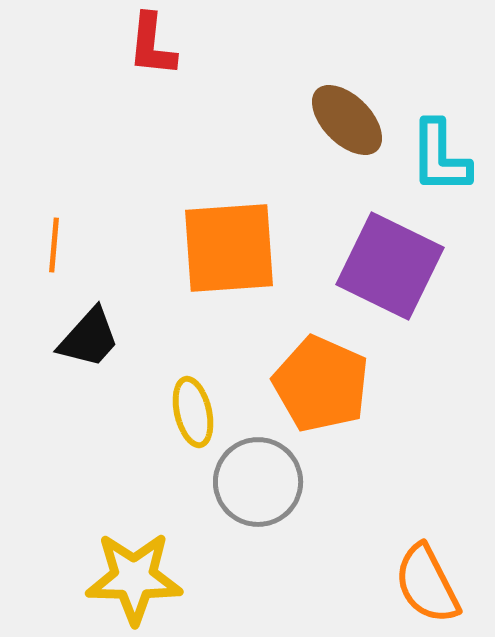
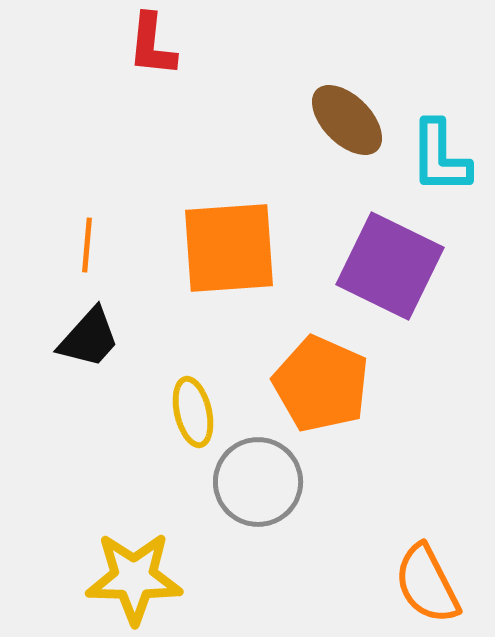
orange line: moved 33 px right
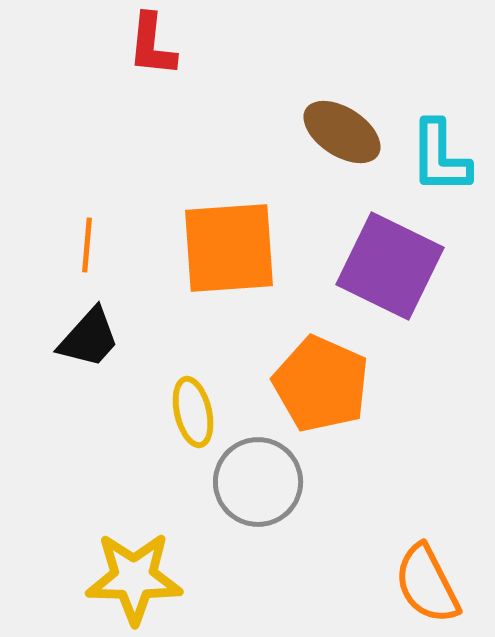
brown ellipse: moved 5 px left, 12 px down; rotated 12 degrees counterclockwise
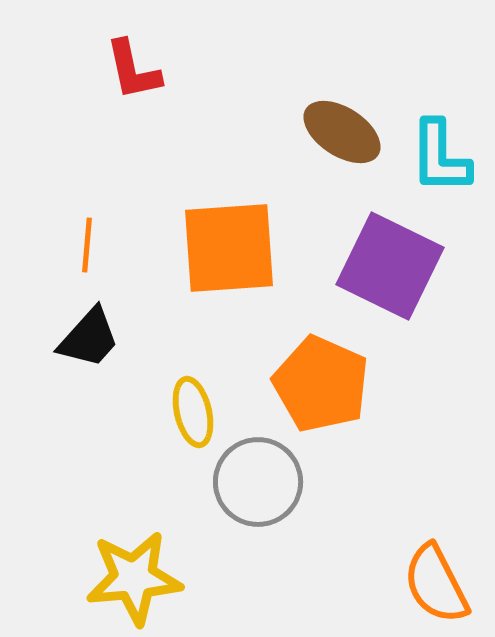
red L-shape: moved 19 px left, 25 px down; rotated 18 degrees counterclockwise
yellow star: rotated 6 degrees counterclockwise
orange semicircle: moved 9 px right
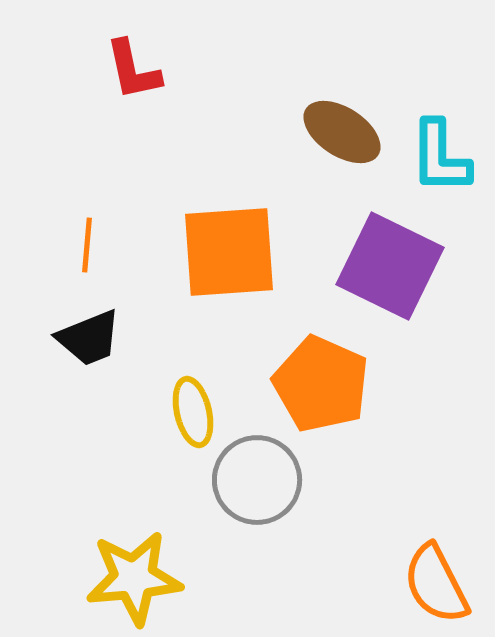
orange square: moved 4 px down
black trapezoid: rotated 26 degrees clockwise
gray circle: moved 1 px left, 2 px up
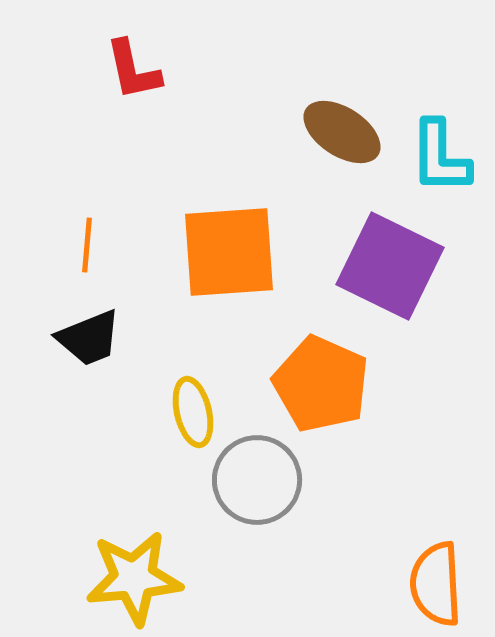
orange semicircle: rotated 24 degrees clockwise
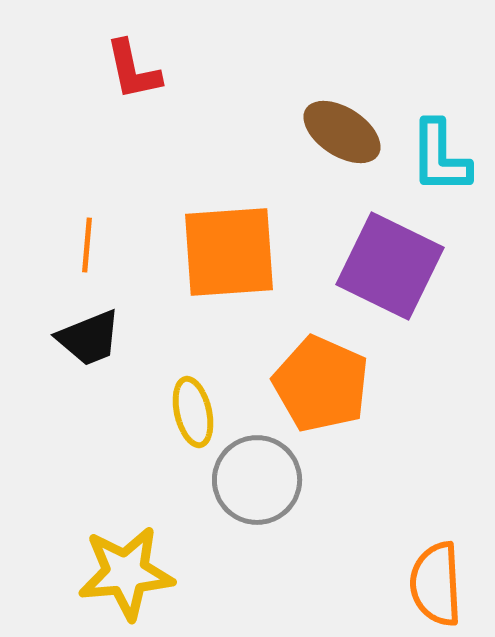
yellow star: moved 8 px left, 5 px up
